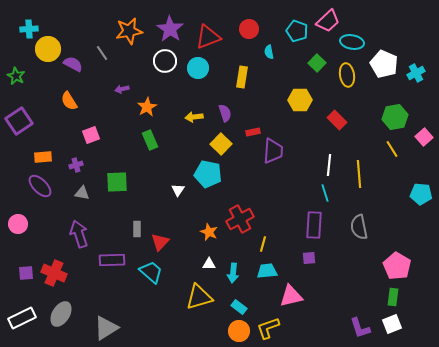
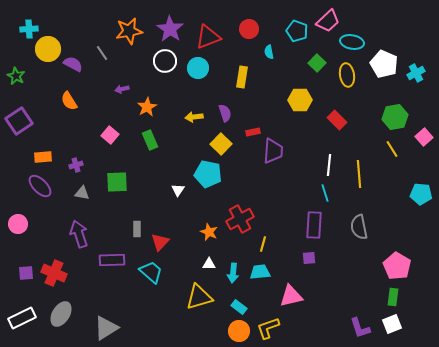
pink square at (91, 135): moved 19 px right; rotated 30 degrees counterclockwise
cyan trapezoid at (267, 271): moved 7 px left, 1 px down
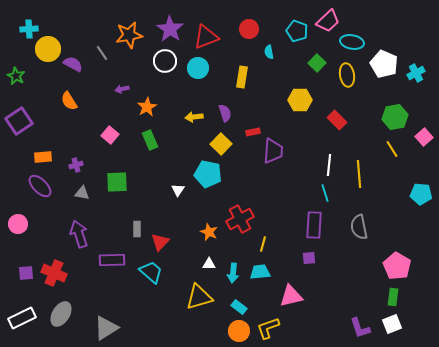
orange star at (129, 31): moved 4 px down
red triangle at (208, 37): moved 2 px left
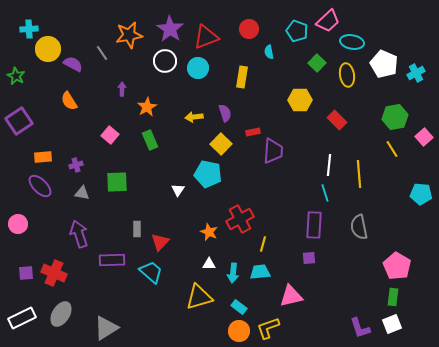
purple arrow at (122, 89): rotated 104 degrees clockwise
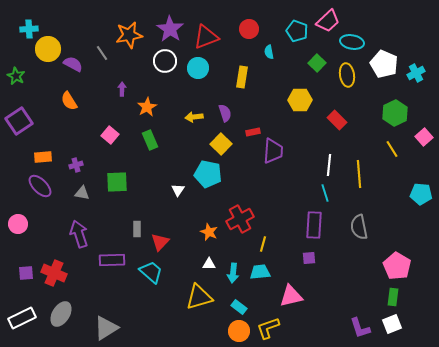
green hexagon at (395, 117): moved 4 px up; rotated 15 degrees counterclockwise
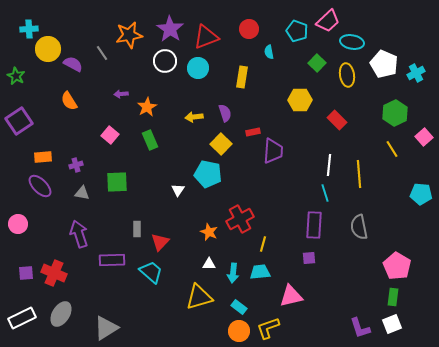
purple arrow at (122, 89): moved 1 px left, 5 px down; rotated 96 degrees counterclockwise
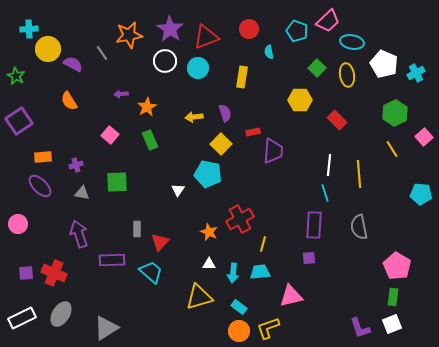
green square at (317, 63): moved 5 px down
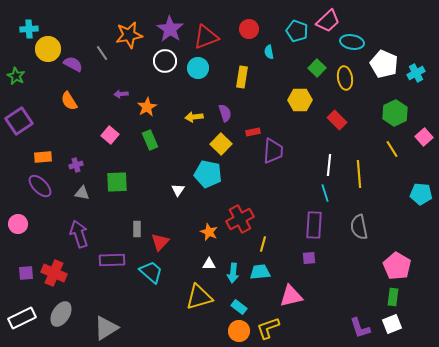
yellow ellipse at (347, 75): moved 2 px left, 3 px down
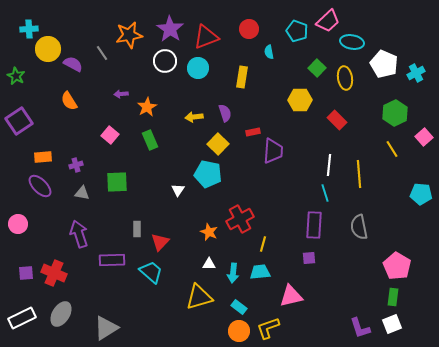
yellow square at (221, 144): moved 3 px left
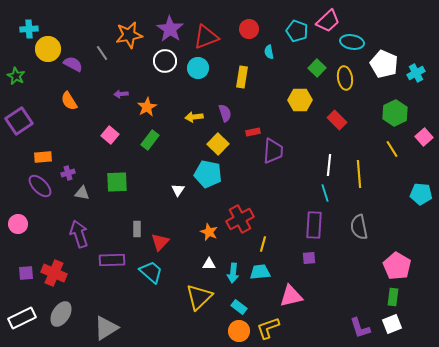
green rectangle at (150, 140): rotated 60 degrees clockwise
purple cross at (76, 165): moved 8 px left, 8 px down
yellow triangle at (199, 297): rotated 28 degrees counterclockwise
